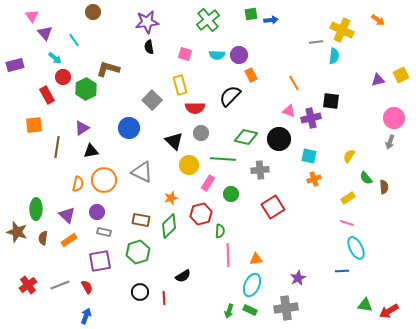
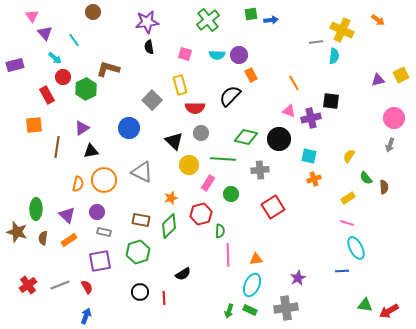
gray arrow at (390, 142): moved 3 px down
black semicircle at (183, 276): moved 2 px up
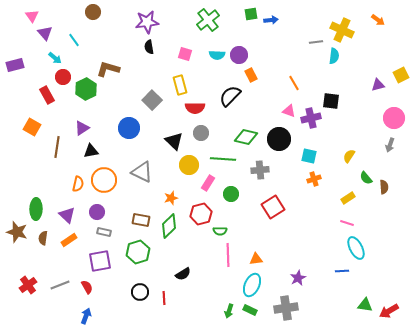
purple triangle at (378, 80): moved 5 px down
orange square at (34, 125): moved 2 px left, 2 px down; rotated 36 degrees clockwise
green semicircle at (220, 231): rotated 88 degrees clockwise
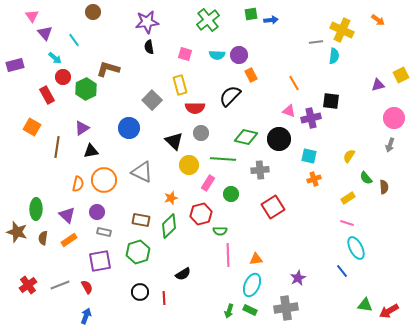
blue line at (342, 271): rotated 56 degrees clockwise
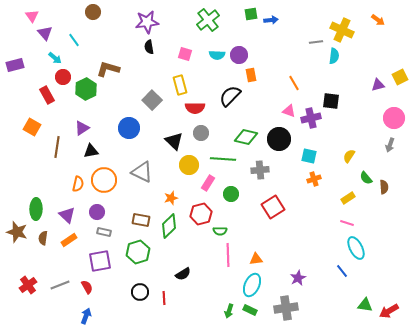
orange rectangle at (251, 75): rotated 16 degrees clockwise
yellow square at (401, 75): moved 1 px left, 2 px down
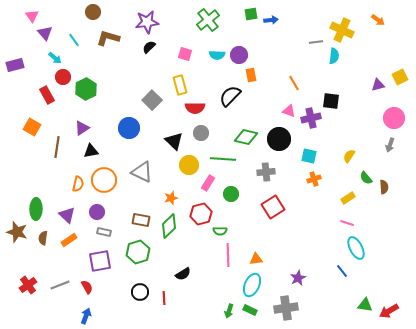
black semicircle at (149, 47): rotated 56 degrees clockwise
brown L-shape at (108, 69): moved 31 px up
gray cross at (260, 170): moved 6 px right, 2 px down
